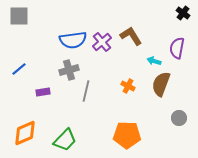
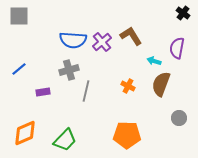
blue semicircle: rotated 12 degrees clockwise
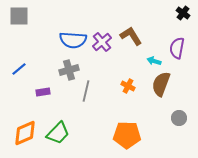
green trapezoid: moved 7 px left, 7 px up
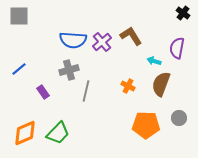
purple rectangle: rotated 64 degrees clockwise
orange pentagon: moved 19 px right, 10 px up
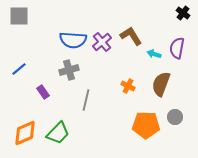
cyan arrow: moved 7 px up
gray line: moved 9 px down
gray circle: moved 4 px left, 1 px up
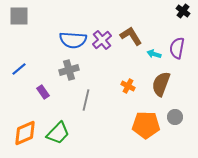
black cross: moved 2 px up
purple cross: moved 2 px up
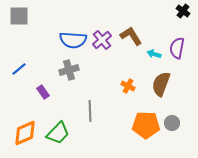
gray line: moved 4 px right, 11 px down; rotated 15 degrees counterclockwise
gray circle: moved 3 px left, 6 px down
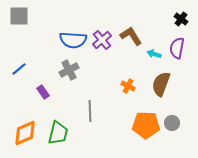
black cross: moved 2 px left, 8 px down
gray cross: rotated 12 degrees counterclockwise
green trapezoid: rotated 30 degrees counterclockwise
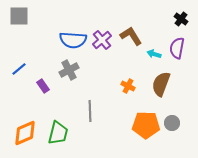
purple rectangle: moved 6 px up
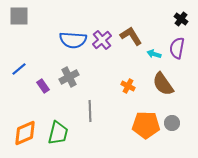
gray cross: moved 7 px down
brown semicircle: moved 2 px right; rotated 55 degrees counterclockwise
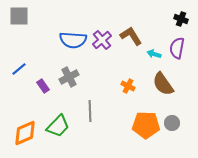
black cross: rotated 16 degrees counterclockwise
green trapezoid: moved 7 px up; rotated 30 degrees clockwise
